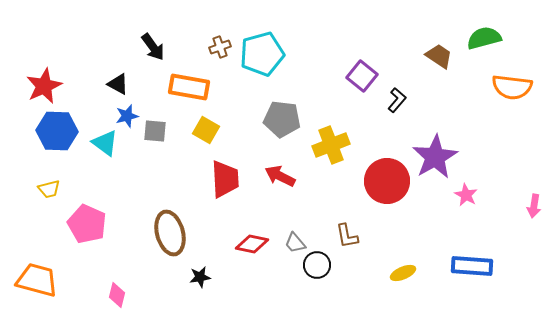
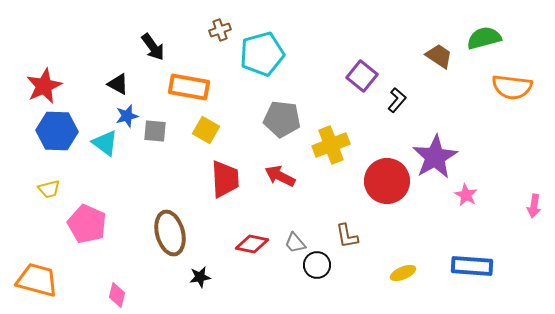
brown cross: moved 17 px up
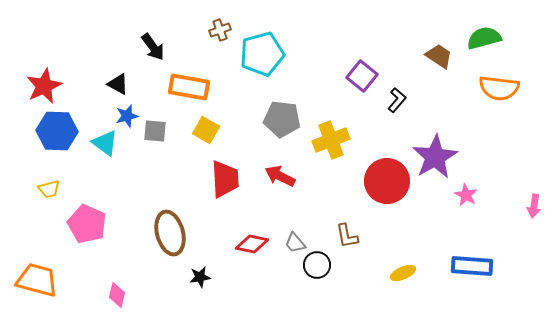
orange semicircle: moved 13 px left, 1 px down
yellow cross: moved 5 px up
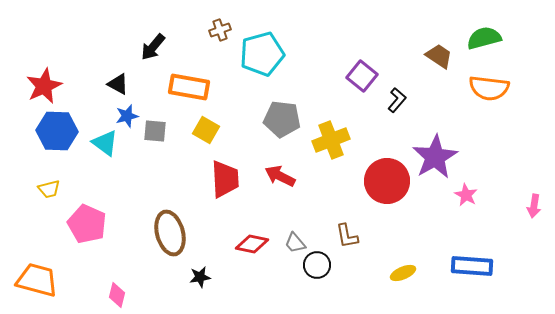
black arrow: rotated 76 degrees clockwise
orange semicircle: moved 10 px left
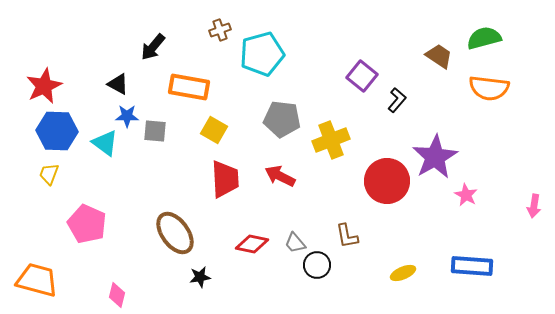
blue star: rotated 15 degrees clockwise
yellow square: moved 8 px right
yellow trapezoid: moved 15 px up; rotated 125 degrees clockwise
brown ellipse: moved 5 px right; rotated 21 degrees counterclockwise
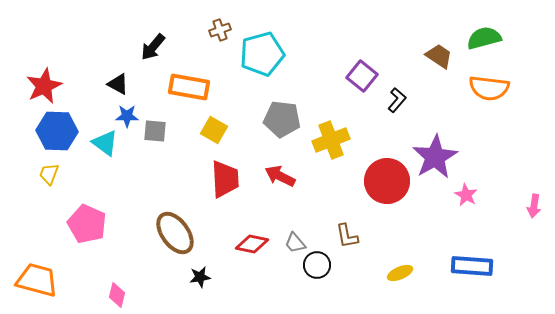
yellow ellipse: moved 3 px left
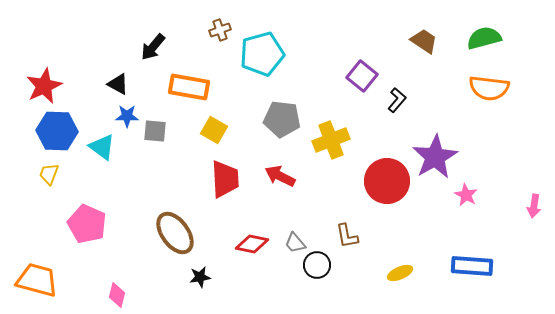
brown trapezoid: moved 15 px left, 15 px up
cyan triangle: moved 3 px left, 4 px down
